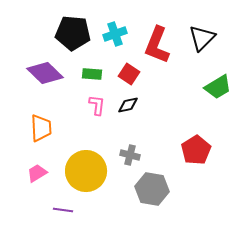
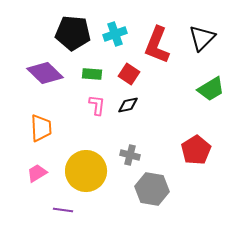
green trapezoid: moved 7 px left, 2 px down
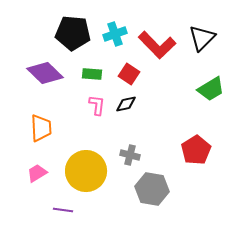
red L-shape: rotated 66 degrees counterclockwise
black diamond: moved 2 px left, 1 px up
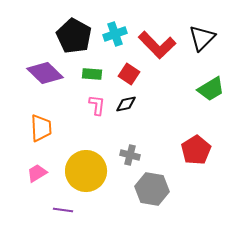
black pentagon: moved 1 px right, 3 px down; rotated 24 degrees clockwise
